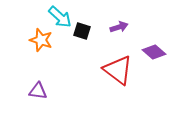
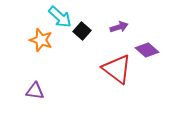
black square: rotated 24 degrees clockwise
purple diamond: moved 7 px left, 2 px up
red triangle: moved 1 px left, 1 px up
purple triangle: moved 3 px left
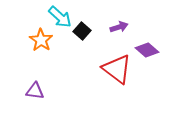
orange star: rotated 15 degrees clockwise
